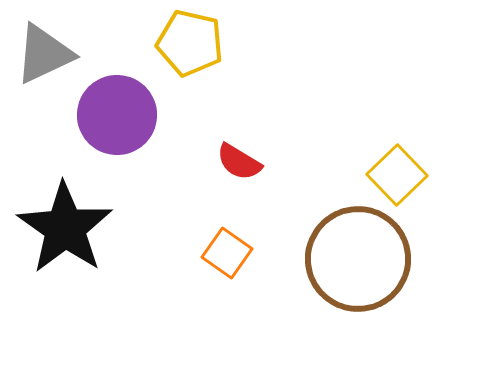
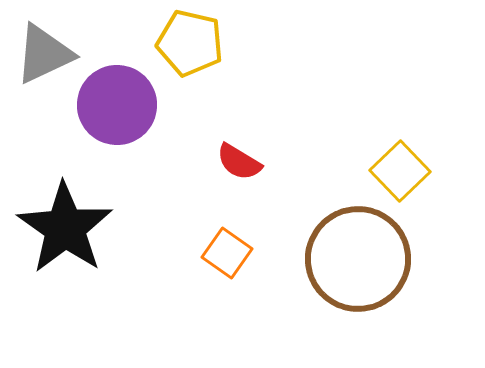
purple circle: moved 10 px up
yellow square: moved 3 px right, 4 px up
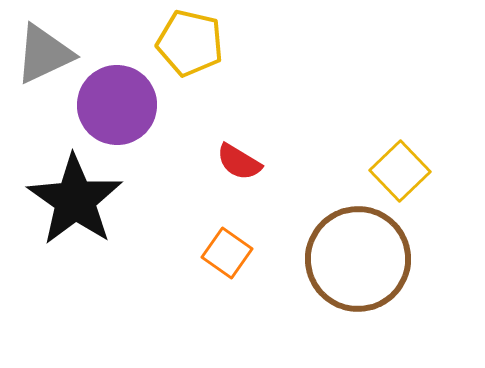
black star: moved 10 px right, 28 px up
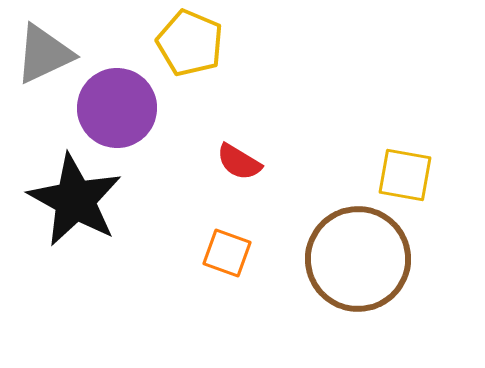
yellow pentagon: rotated 10 degrees clockwise
purple circle: moved 3 px down
yellow square: moved 5 px right, 4 px down; rotated 36 degrees counterclockwise
black star: rotated 6 degrees counterclockwise
orange square: rotated 15 degrees counterclockwise
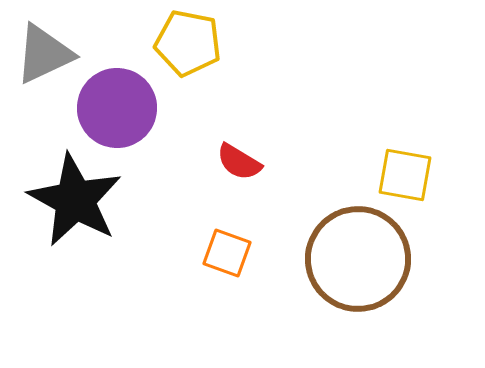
yellow pentagon: moved 2 px left; rotated 12 degrees counterclockwise
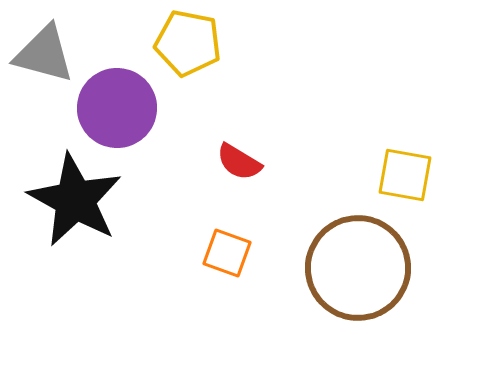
gray triangle: rotated 40 degrees clockwise
brown circle: moved 9 px down
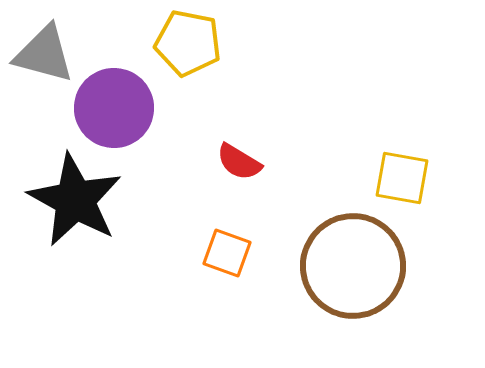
purple circle: moved 3 px left
yellow square: moved 3 px left, 3 px down
brown circle: moved 5 px left, 2 px up
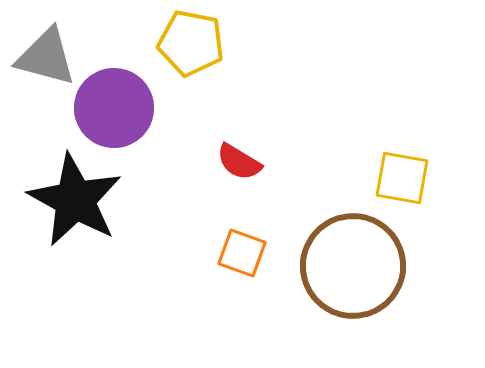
yellow pentagon: moved 3 px right
gray triangle: moved 2 px right, 3 px down
orange square: moved 15 px right
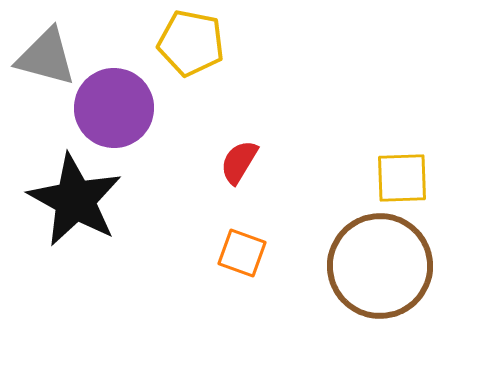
red semicircle: rotated 90 degrees clockwise
yellow square: rotated 12 degrees counterclockwise
brown circle: moved 27 px right
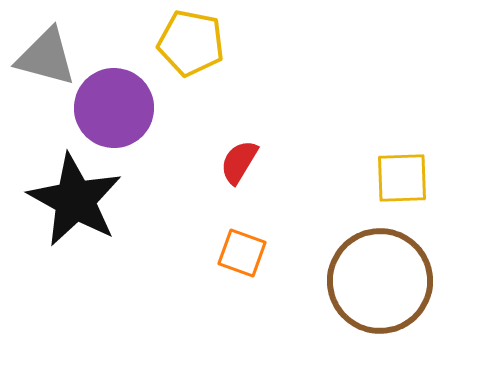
brown circle: moved 15 px down
